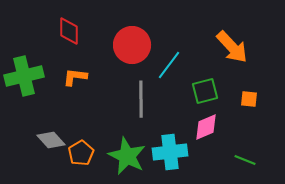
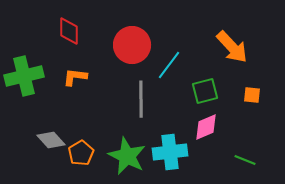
orange square: moved 3 px right, 4 px up
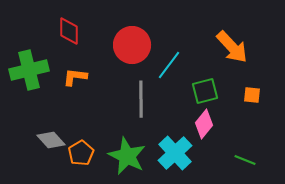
green cross: moved 5 px right, 6 px up
pink diamond: moved 2 px left, 3 px up; rotated 28 degrees counterclockwise
cyan cross: moved 5 px right, 1 px down; rotated 36 degrees counterclockwise
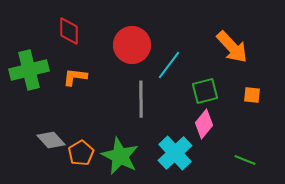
green star: moved 7 px left
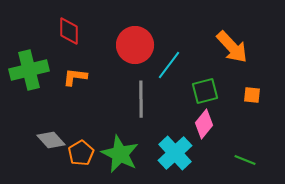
red circle: moved 3 px right
green star: moved 2 px up
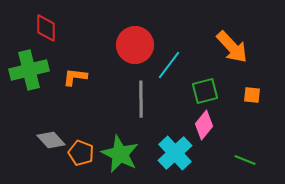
red diamond: moved 23 px left, 3 px up
pink diamond: moved 1 px down
orange pentagon: rotated 20 degrees counterclockwise
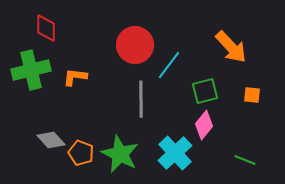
orange arrow: moved 1 px left
green cross: moved 2 px right
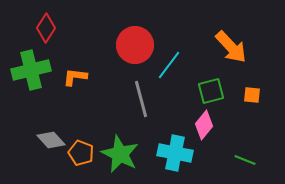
red diamond: rotated 32 degrees clockwise
green square: moved 6 px right
gray line: rotated 15 degrees counterclockwise
cyan cross: rotated 36 degrees counterclockwise
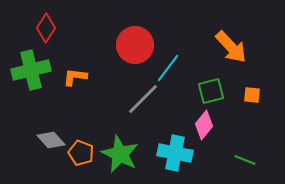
cyan line: moved 1 px left, 3 px down
gray line: moved 2 px right; rotated 60 degrees clockwise
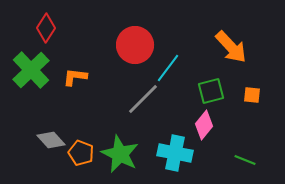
green cross: rotated 30 degrees counterclockwise
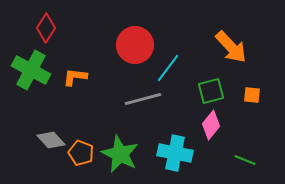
green cross: rotated 18 degrees counterclockwise
gray line: rotated 30 degrees clockwise
pink diamond: moved 7 px right
